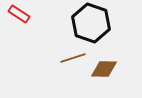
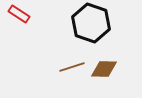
brown line: moved 1 px left, 9 px down
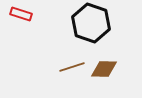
red rectangle: moved 2 px right; rotated 15 degrees counterclockwise
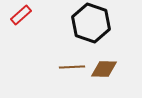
red rectangle: moved 1 px down; rotated 60 degrees counterclockwise
brown line: rotated 15 degrees clockwise
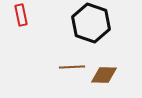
red rectangle: rotated 60 degrees counterclockwise
brown diamond: moved 6 px down
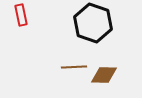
black hexagon: moved 2 px right
brown line: moved 2 px right
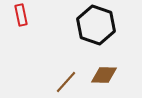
black hexagon: moved 3 px right, 2 px down
brown line: moved 8 px left, 15 px down; rotated 45 degrees counterclockwise
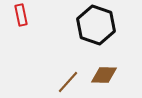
brown line: moved 2 px right
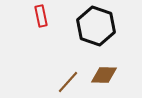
red rectangle: moved 20 px right, 1 px down
black hexagon: moved 1 px down
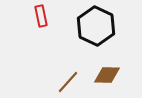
black hexagon: rotated 6 degrees clockwise
brown diamond: moved 3 px right
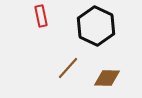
brown diamond: moved 3 px down
brown line: moved 14 px up
